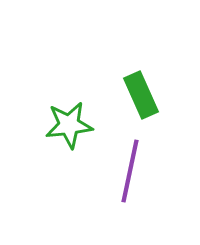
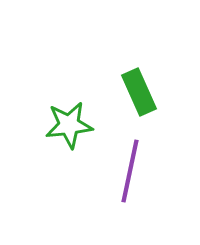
green rectangle: moved 2 px left, 3 px up
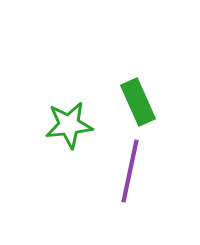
green rectangle: moved 1 px left, 10 px down
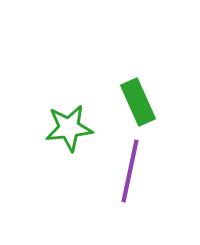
green star: moved 3 px down
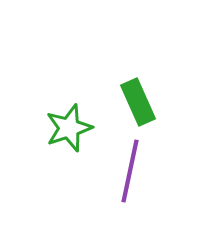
green star: rotated 12 degrees counterclockwise
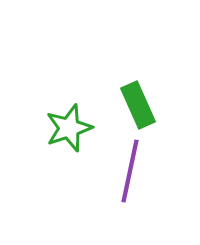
green rectangle: moved 3 px down
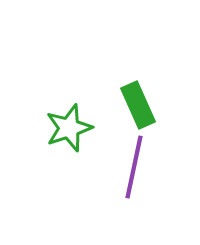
purple line: moved 4 px right, 4 px up
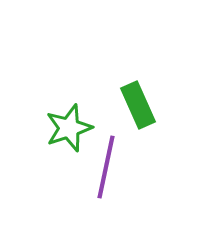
purple line: moved 28 px left
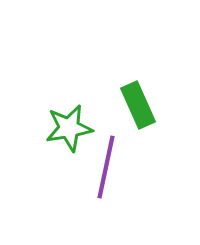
green star: rotated 9 degrees clockwise
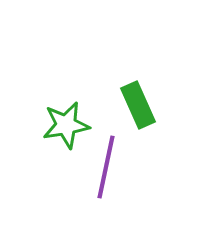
green star: moved 3 px left, 3 px up
